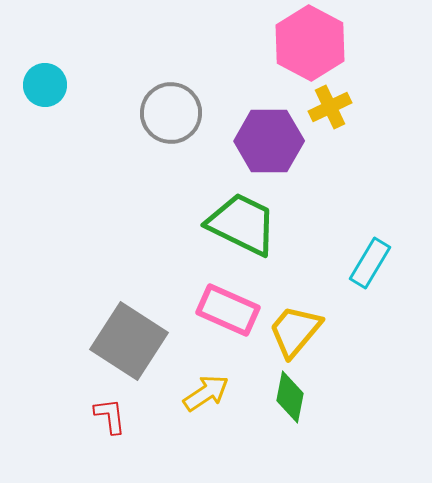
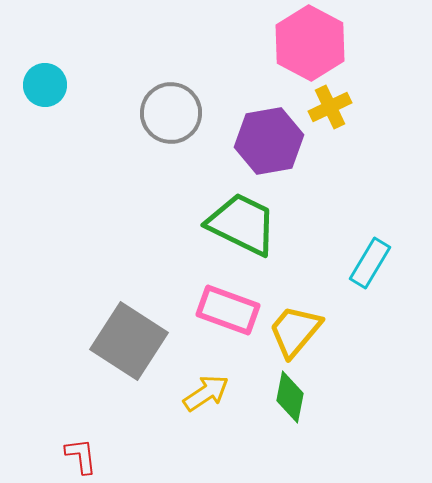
purple hexagon: rotated 10 degrees counterclockwise
pink rectangle: rotated 4 degrees counterclockwise
red L-shape: moved 29 px left, 40 px down
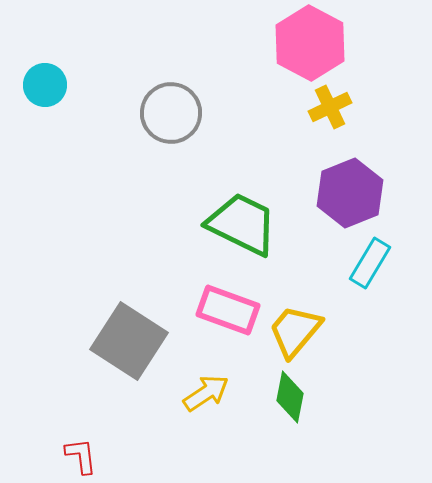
purple hexagon: moved 81 px right, 52 px down; rotated 12 degrees counterclockwise
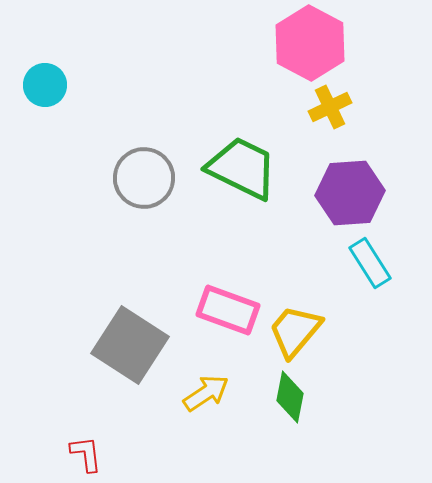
gray circle: moved 27 px left, 65 px down
purple hexagon: rotated 18 degrees clockwise
green trapezoid: moved 56 px up
cyan rectangle: rotated 63 degrees counterclockwise
gray square: moved 1 px right, 4 px down
red L-shape: moved 5 px right, 2 px up
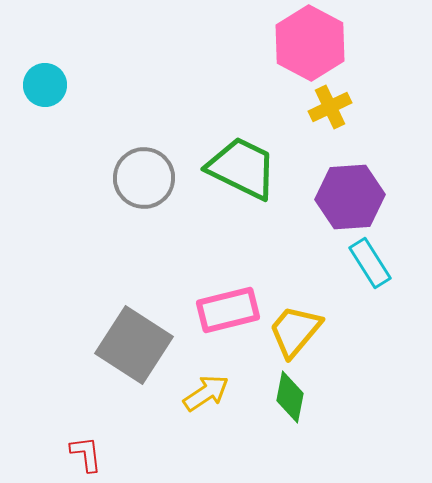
purple hexagon: moved 4 px down
pink rectangle: rotated 34 degrees counterclockwise
gray square: moved 4 px right
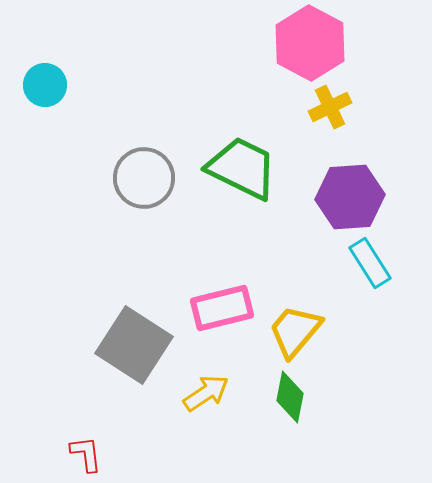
pink rectangle: moved 6 px left, 2 px up
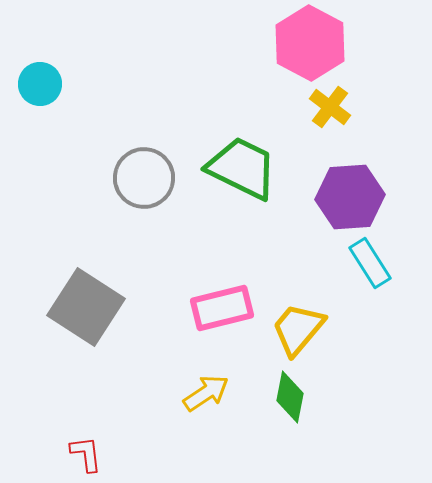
cyan circle: moved 5 px left, 1 px up
yellow cross: rotated 27 degrees counterclockwise
yellow trapezoid: moved 3 px right, 2 px up
gray square: moved 48 px left, 38 px up
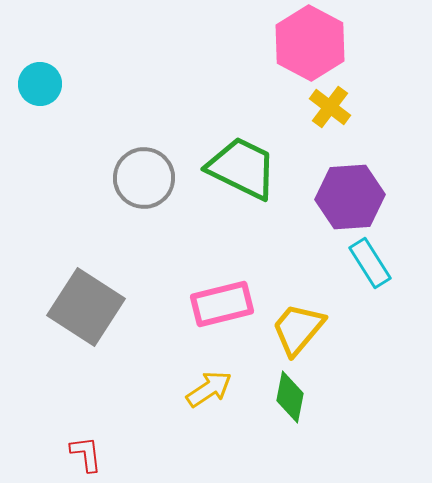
pink rectangle: moved 4 px up
yellow arrow: moved 3 px right, 4 px up
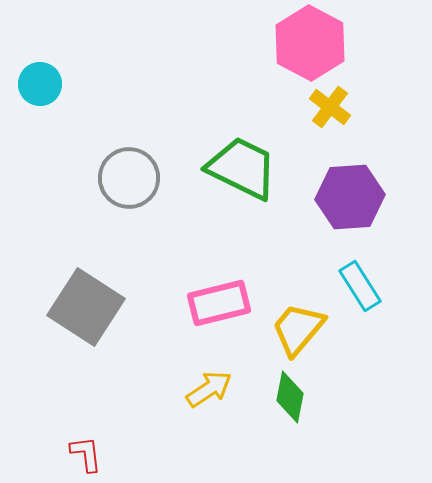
gray circle: moved 15 px left
cyan rectangle: moved 10 px left, 23 px down
pink rectangle: moved 3 px left, 1 px up
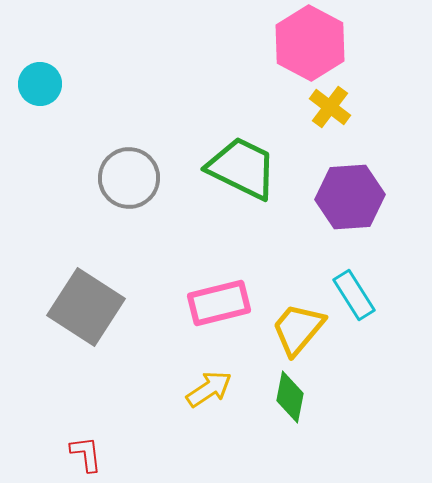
cyan rectangle: moved 6 px left, 9 px down
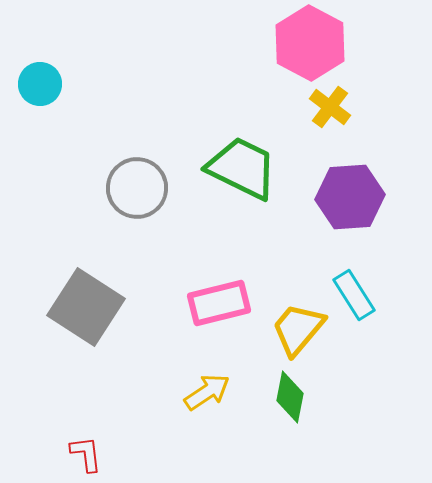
gray circle: moved 8 px right, 10 px down
yellow arrow: moved 2 px left, 3 px down
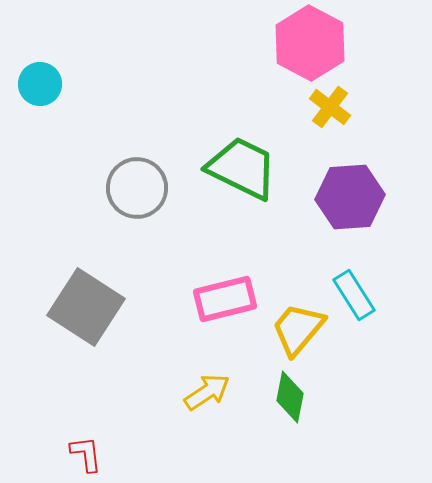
pink rectangle: moved 6 px right, 4 px up
